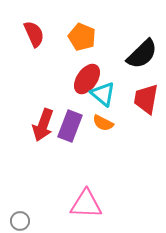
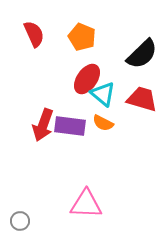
red trapezoid: moved 4 px left; rotated 96 degrees clockwise
purple rectangle: rotated 76 degrees clockwise
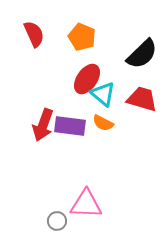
gray circle: moved 37 px right
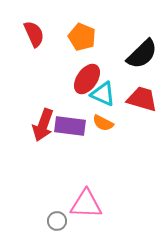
cyan triangle: rotated 16 degrees counterclockwise
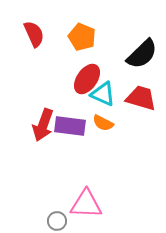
red trapezoid: moved 1 px left, 1 px up
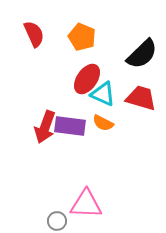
red arrow: moved 2 px right, 2 px down
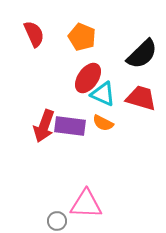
red ellipse: moved 1 px right, 1 px up
red arrow: moved 1 px left, 1 px up
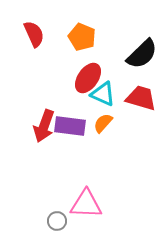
orange semicircle: rotated 105 degrees clockwise
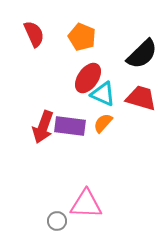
red arrow: moved 1 px left, 1 px down
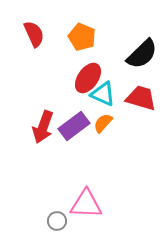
purple rectangle: moved 4 px right; rotated 44 degrees counterclockwise
